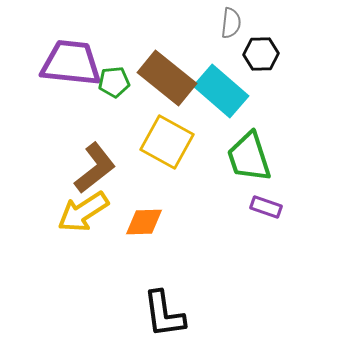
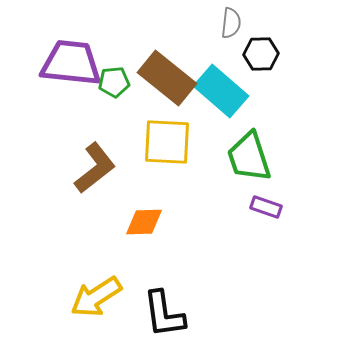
yellow square: rotated 26 degrees counterclockwise
yellow arrow: moved 13 px right, 85 px down
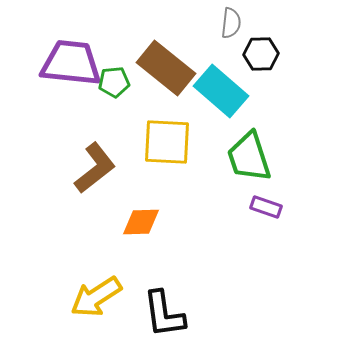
brown rectangle: moved 1 px left, 10 px up
orange diamond: moved 3 px left
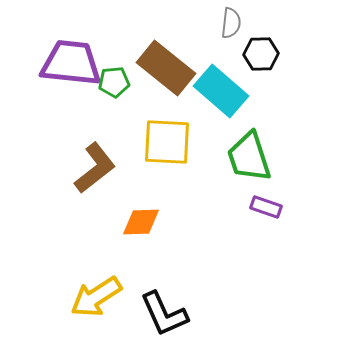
black L-shape: rotated 16 degrees counterclockwise
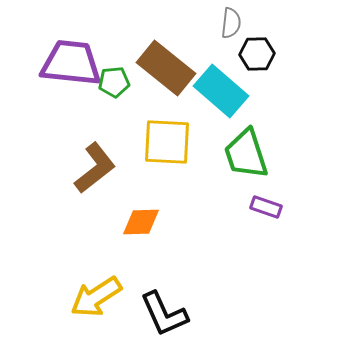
black hexagon: moved 4 px left
green trapezoid: moved 3 px left, 3 px up
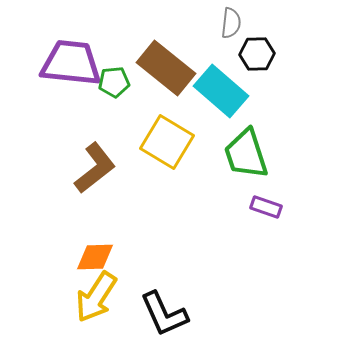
yellow square: rotated 28 degrees clockwise
orange diamond: moved 46 px left, 35 px down
yellow arrow: rotated 24 degrees counterclockwise
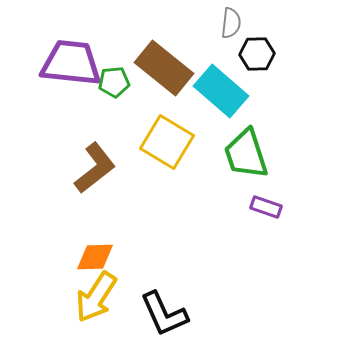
brown rectangle: moved 2 px left
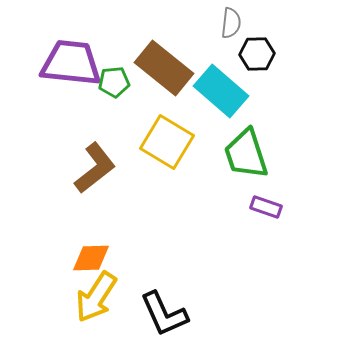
orange diamond: moved 4 px left, 1 px down
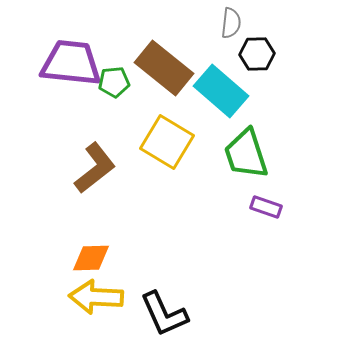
yellow arrow: rotated 60 degrees clockwise
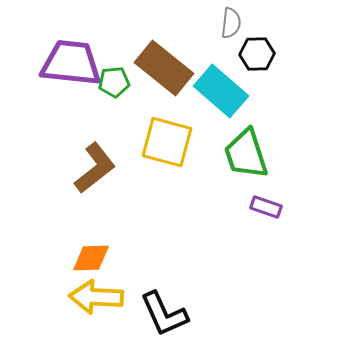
yellow square: rotated 16 degrees counterclockwise
